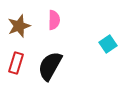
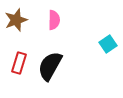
brown star: moved 3 px left, 6 px up
red rectangle: moved 3 px right
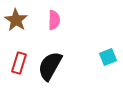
brown star: rotated 20 degrees counterclockwise
cyan square: moved 13 px down; rotated 12 degrees clockwise
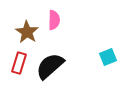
brown star: moved 11 px right, 12 px down
black semicircle: rotated 20 degrees clockwise
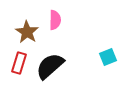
pink semicircle: moved 1 px right
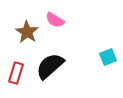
pink semicircle: rotated 120 degrees clockwise
red rectangle: moved 3 px left, 10 px down
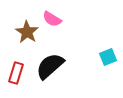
pink semicircle: moved 3 px left, 1 px up
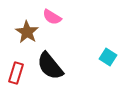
pink semicircle: moved 2 px up
cyan square: rotated 36 degrees counterclockwise
black semicircle: rotated 88 degrees counterclockwise
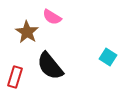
red rectangle: moved 1 px left, 4 px down
